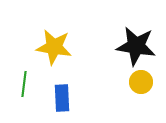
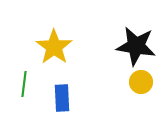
yellow star: rotated 27 degrees clockwise
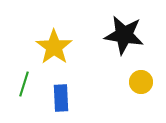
black star: moved 12 px left, 11 px up
green line: rotated 10 degrees clockwise
blue rectangle: moved 1 px left
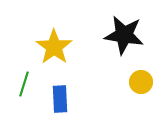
blue rectangle: moved 1 px left, 1 px down
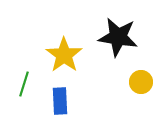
black star: moved 6 px left, 2 px down
yellow star: moved 10 px right, 8 px down
blue rectangle: moved 2 px down
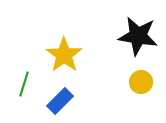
black star: moved 20 px right, 1 px up
blue rectangle: rotated 48 degrees clockwise
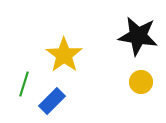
blue rectangle: moved 8 px left
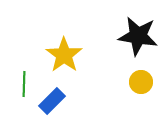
green line: rotated 15 degrees counterclockwise
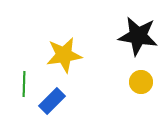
yellow star: rotated 27 degrees clockwise
